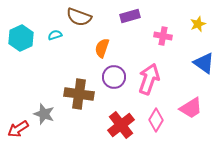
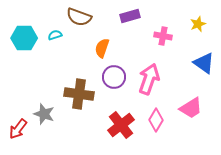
cyan hexagon: moved 3 px right; rotated 25 degrees clockwise
red arrow: rotated 20 degrees counterclockwise
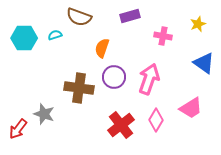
brown cross: moved 6 px up
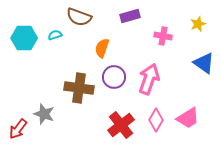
pink trapezoid: moved 3 px left, 10 px down
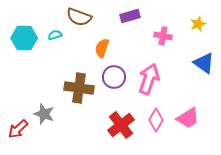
red arrow: rotated 10 degrees clockwise
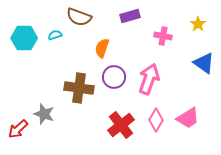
yellow star: rotated 14 degrees counterclockwise
